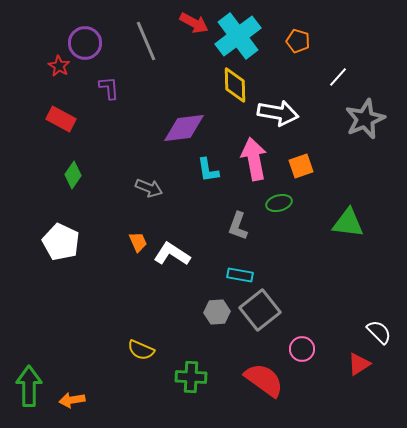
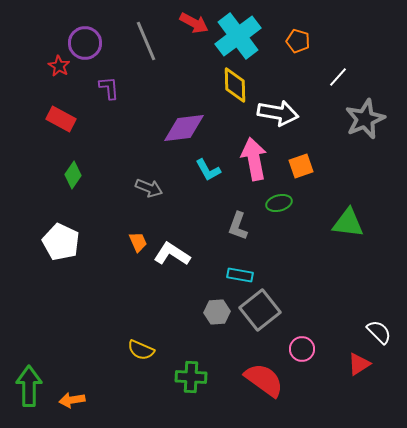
cyan L-shape: rotated 20 degrees counterclockwise
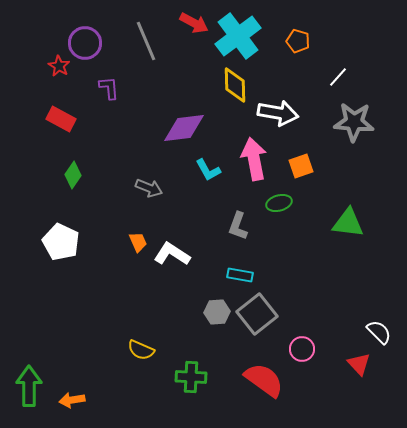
gray star: moved 11 px left, 3 px down; rotated 27 degrees clockwise
gray square: moved 3 px left, 4 px down
red triangle: rotated 40 degrees counterclockwise
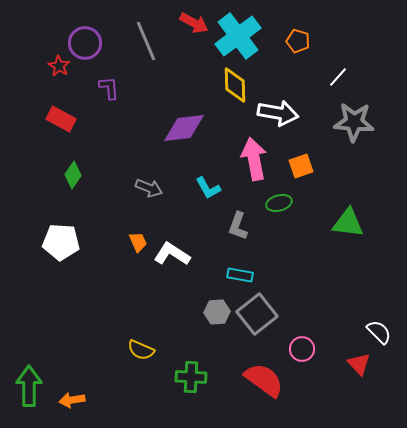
cyan L-shape: moved 18 px down
white pentagon: rotated 21 degrees counterclockwise
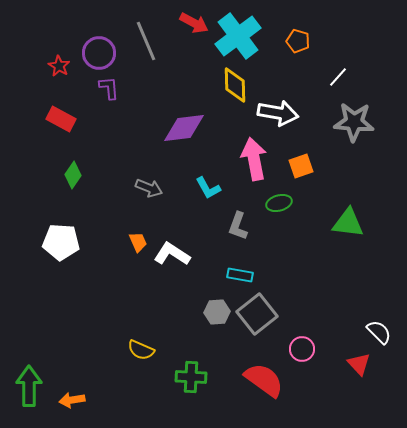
purple circle: moved 14 px right, 10 px down
